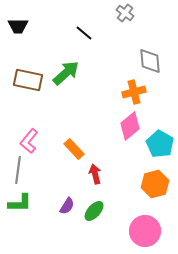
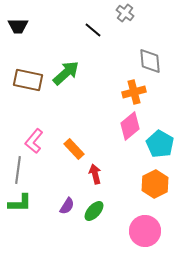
black line: moved 9 px right, 3 px up
pink L-shape: moved 5 px right
orange hexagon: rotated 12 degrees counterclockwise
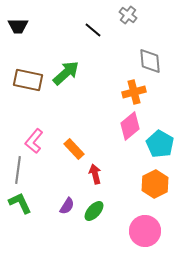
gray cross: moved 3 px right, 2 px down
green L-shape: rotated 115 degrees counterclockwise
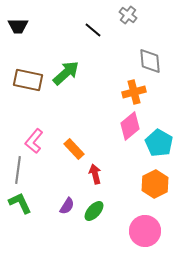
cyan pentagon: moved 1 px left, 1 px up
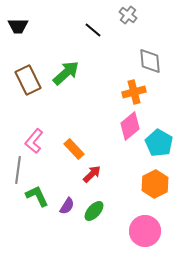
brown rectangle: rotated 52 degrees clockwise
red arrow: moved 3 px left; rotated 60 degrees clockwise
green L-shape: moved 17 px right, 7 px up
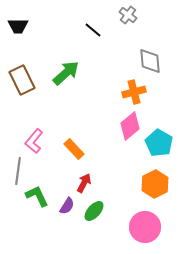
brown rectangle: moved 6 px left
gray line: moved 1 px down
red arrow: moved 8 px left, 9 px down; rotated 18 degrees counterclockwise
pink circle: moved 4 px up
